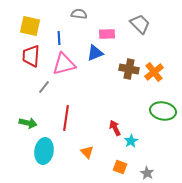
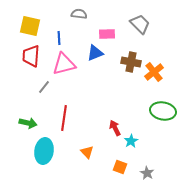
brown cross: moved 2 px right, 7 px up
red line: moved 2 px left
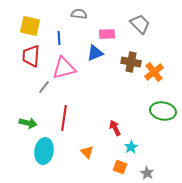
pink triangle: moved 4 px down
cyan star: moved 6 px down
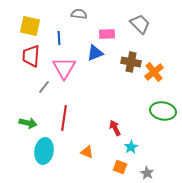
pink triangle: rotated 45 degrees counterclockwise
orange triangle: rotated 24 degrees counterclockwise
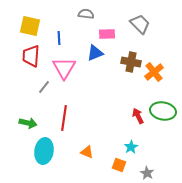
gray semicircle: moved 7 px right
red arrow: moved 23 px right, 12 px up
orange square: moved 1 px left, 2 px up
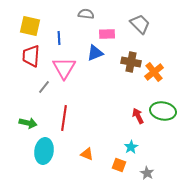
orange triangle: moved 2 px down
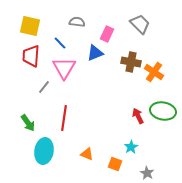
gray semicircle: moved 9 px left, 8 px down
pink rectangle: rotated 63 degrees counterclockwise
blue line: moved 1 px right, 5 px down; rotated 40 degrees counterclockwise
orange cross: rotated 18 degrees counterclockwise
green arrow: rotated 42 degrees clockwise
orange square: moved 4 px left, 1 px up
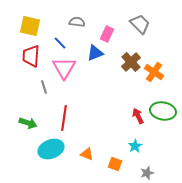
brown cross: rotated 36 degrees clockwise
gray line: rotated 56 degrees counterclockwise
green arrow: rotated 36 degrees counterclockwise
cyan star: moved 4 px right, 1 px up
cyan ellipse: moved 7 px right, 2 px up; rotated 60 degrees clockwise
gray star: rotated 24 degrees clockwise
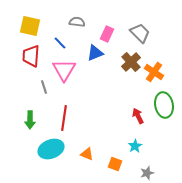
gray trapezoid: moved 9 px down
pink triangle: moved 2 px down
green ellipse: moved 1 px right, 6 px up; rotated 70 degrees clockwise
green arrow: moved 2 px right, 3 px up; rotated 72 degrees clockwise
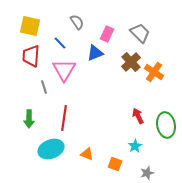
gray semicircle: rotated 49 degrees clockwise
green ellipse: moved 2 px right, 20 px down
green arrow: moved 1 px left, 1 px up
